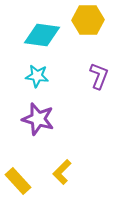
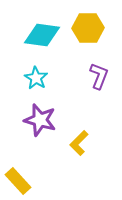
yellow hexagon: moved 8 px down
cyan star: moved 1 px left, 2 px down; rotated 25 degrees clockwise
purple star: moved 2 px right, 1 px down
yellow L-shape: moved 17 px right, 29 px up
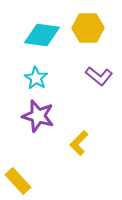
purple L-shape: rotated 108 degrees clockwise
purple star: moved 2 px left, 4 px up
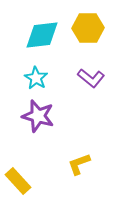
cyan diamond: rotated 15 degrees counterclockwise
purple L-shape: moved 8 px left, 2 px down
yellow L-shape: moved 21 px down; rotated 25 degrees clockwise
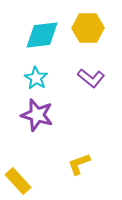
purple star: moved 1 px left, 1 px up
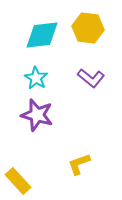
yellow hexagon: rotated 8 degrees clockwise
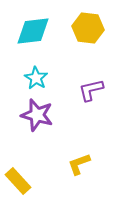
cyan diamond: moved 9 px left, 4 px up
purple L-shape: moved 12 px down; rotated 128 degrees clockwise
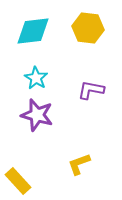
purple L-shape: rotated 24 degrees clockwise
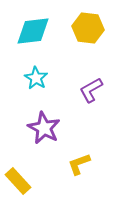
purple L-shape: rotated 40 degrees counterclockwise
purple star: moved 7 px right, 13 px down; rotated 12 degrees clockwise
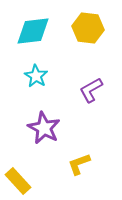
cyan star: moved 2 px up
